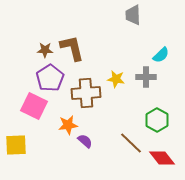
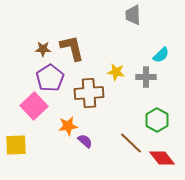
brown star: moved 2 px left, 1 px up
yellow star: moved 7 px up
brown cross: moved 3 px right
pink square: rotated 20 degrees clockwise
orange star: moved 1 px down
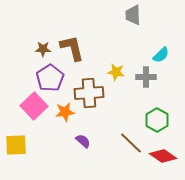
orange star: moved 3 px left, 14 px up
purple semicircle: moved 2 px left
red diamond: moved 1 px right, 2 px up; rotated 16 degrees counterclockwise
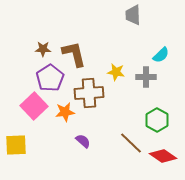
brown L-shape: moved 2 px right, 6 px down
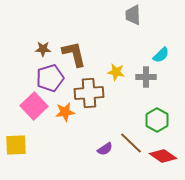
purple pentagon: rotated 16 degrees clockwise
purple semicircle: moved 22 px right, 8 px down; rotated 105 degrees clockwise
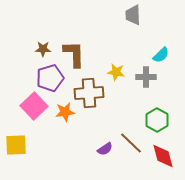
brown L-shape: rotated 12 degrees clockwise
red diamond: rotated 40 degrees clockwise
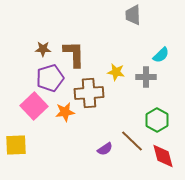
brown line: moved 1 px right, 2 px up
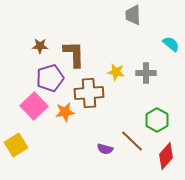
brown star: moved 3 px left, 3 px up
cyan semicircle: moved 10 px right, 11 px up; rotated 96 degrees counterclockwise
gray cross: moved 4 px up
yellow square: rotated 30 degrees counterclockwise
purple semicircle: rotated 49 degrees clockwise
red diamond: moved 3 px right; rotated 56 degrees clockwise
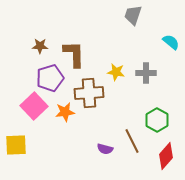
gray trapezoid: rotated 20 degrees clockwise
cyan semicircle: moved 2 px up
brown line: rotated 20 degrees clockwise
yellow square: rotated 30 degrees clockwise
